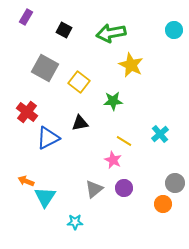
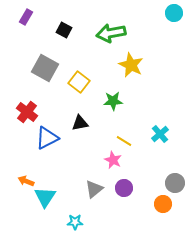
cyan circle: moved 17 px up
blue triangle: moved 1 px left
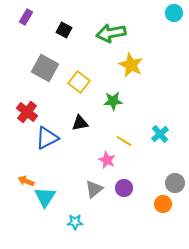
pink star: moved 6 px left
